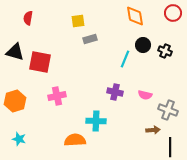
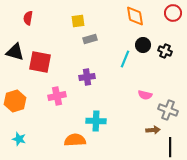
purple cross: moved 28 px left, 15 px up; rotated 21 degrees counterclockwise
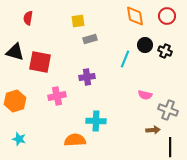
red circle: moved 6 px left, 3 px down
black circle: moved 2 px right
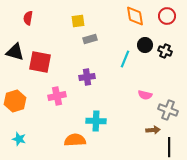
black line: moved 1 px left
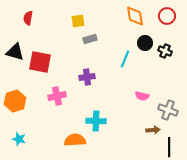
black circle: moved 2 px up
pink semicircle: moved 3 px left, 1 px down
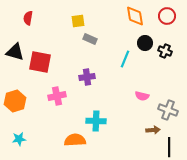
gray rectangle: rotated 40 degrees clockwise
cyan star: rotated 24 degrees counterclockwise
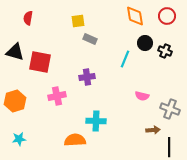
gray cross: moved 2 px right, 1 px up
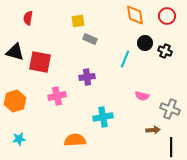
orange diamond: moved 1 px up
cyan cross: moved 7 px right, 4 px up; rotated 12 degrees counterclockwise
black line: moved 2 px right
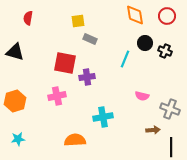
red square: moved 25 px right, 1 px down
cyan star: moved 1 px left
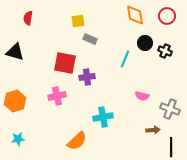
orange semicircle: moved 2 px right, 1 px down; rotated 140 degrees clockwise
